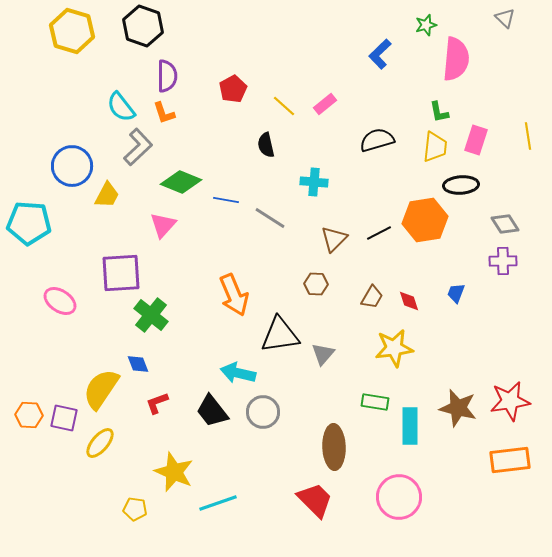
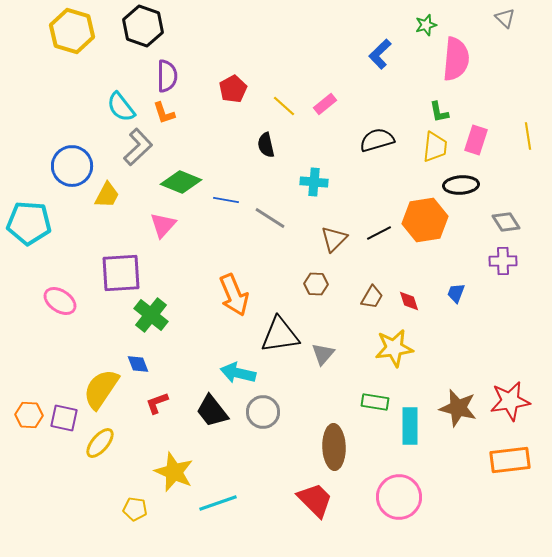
gray diamond at (505, 224): moved 1 px right, 2 px up
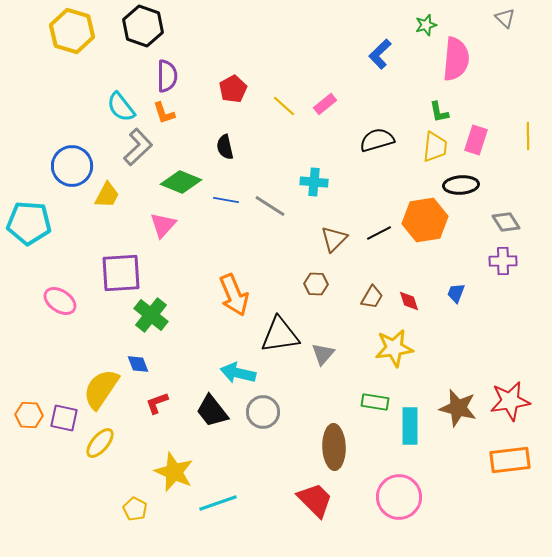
yellow line at (528, 136): rotated 8 degrees clockwise
black semicircle at (266, 145): moved 41 px left, 2 px down
gray line at (270, 218): moved 12 px up
yellow pentagon at (135, 509): rotated 20 degrees clockwise
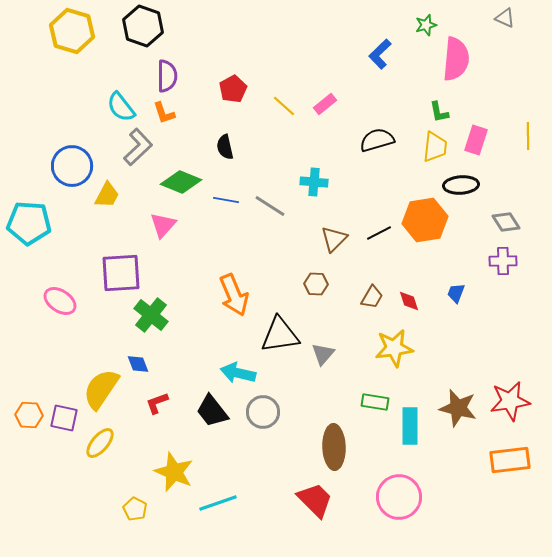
gray triangle at (505, 18): rotated 20 degrees counterclockwise
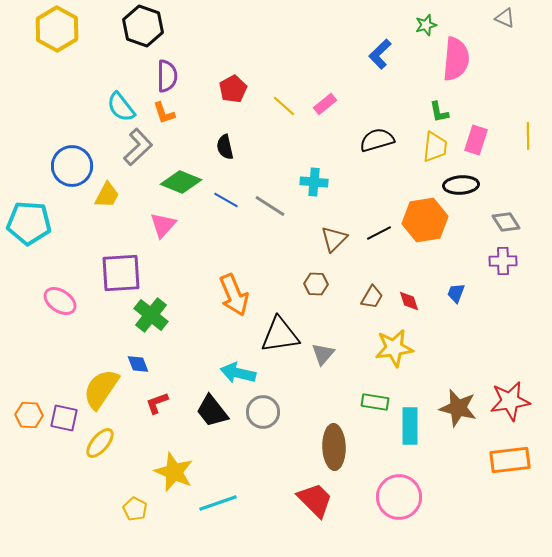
yellow hexagon at (72, 31): moved 15 px left, 2 px up; rotated 12 degrees clockwise
blue line at (226, 200): rotated 20 degrees clockwise
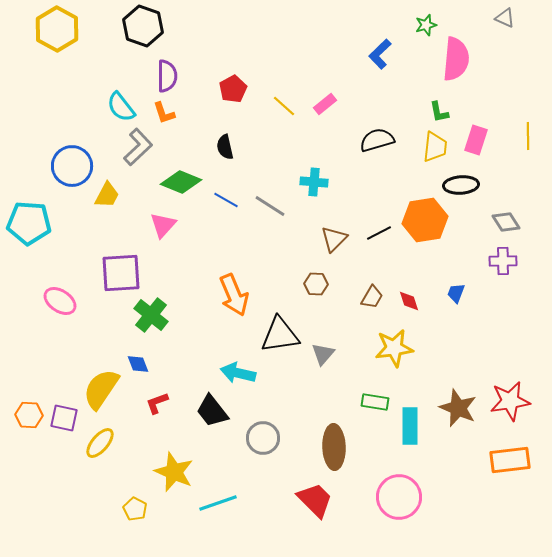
brown star at (458, 408): rotated 9 degrees clockwise
gray circle at (263, 412): moved 26 px down
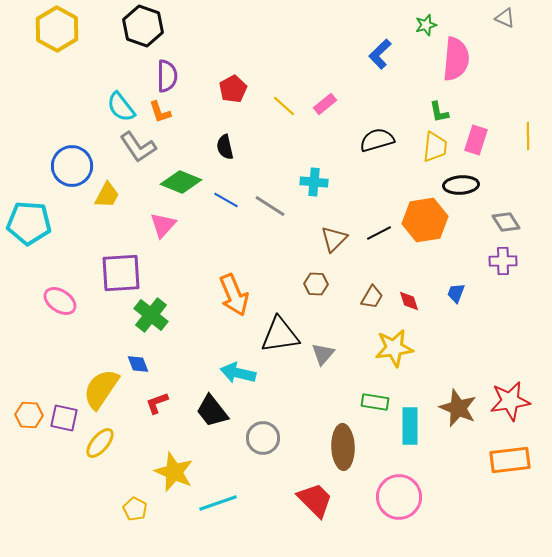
orange L-shape at (164, 113): moved 4 px left, 1 px up
gray L-shape at (138, 147): rotated 99 degrees clockwise
brown ellipse at (334, 447): moved 9 px right
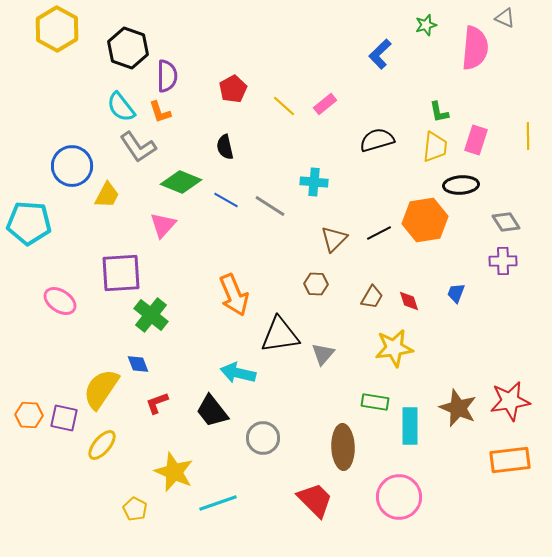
black hexagon at (143, 26): moved 15 px left, 22 px down
pink semicircle at (456, 59): moved 19 px right, 11 px up
yellow ellipse at (100, 443): moved 2 px right, 2 px down
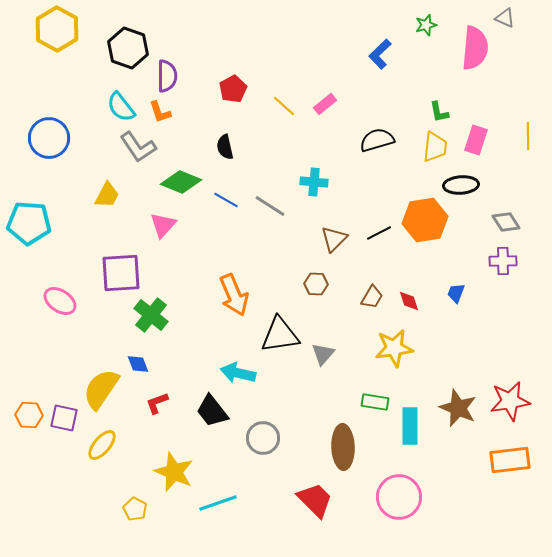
blue circle at (72, 166): moved 23 px left, 28 px up
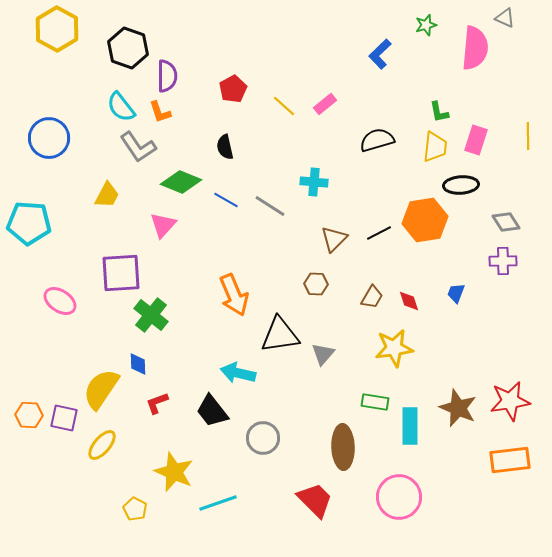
blue diamond at (138, 364): rotated 20 degrees clockwise
